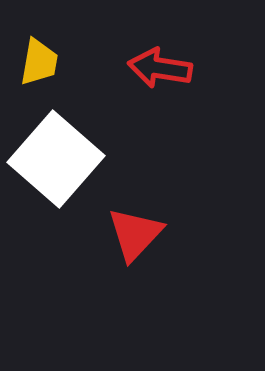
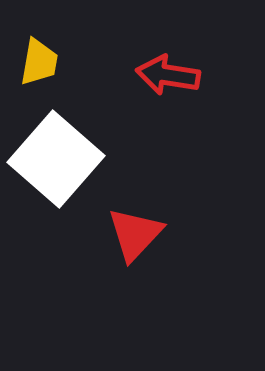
red arrow: moved 8 px right, 7 px down
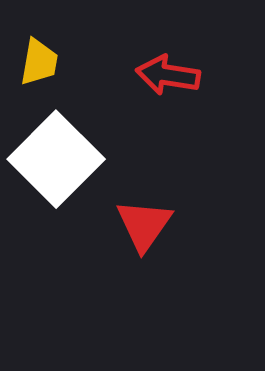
white square: rotated 4 degrees clockwise
red triangle: moved 9 px right, 9 px up; rotated 8 degrees counterclockwise
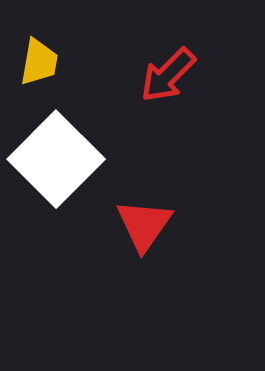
red arrow: rotated 54 degrees counterclockwise
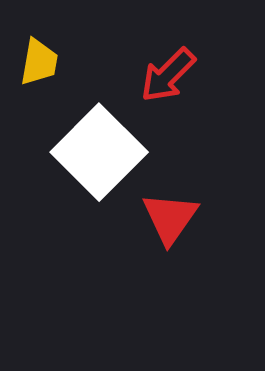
white square: moved 43 px right, 7 px up
red triangle: moved 26 px right, 7 px up
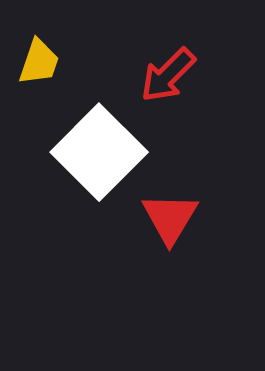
yellow trapezoid: rotated 9 degrees clockwise
red triangle: rotated 4 degrees counterclockwise
